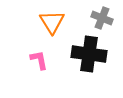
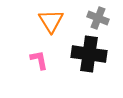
gray cross: moved 4 px left
orange triangle: moved 1 px left, 1 px up
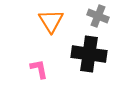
gray cross: moved 2 px up
pink L-shape: moved 9 px down
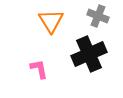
black cross: rotated 32 degrees counterclockwise
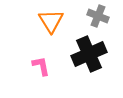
pink L-shape: moved 2 px right, 3 px up
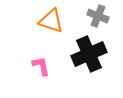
orange triangle: rotated 40 degrees counterclockwise
